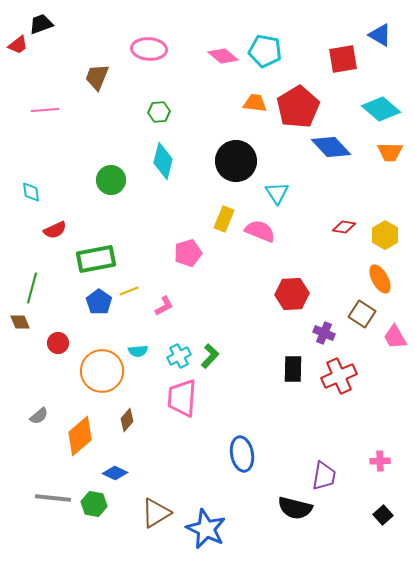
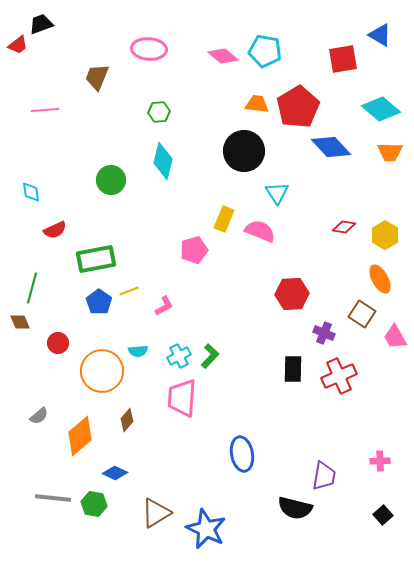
orange trapezoid at (255, 103): moved 2 px right, 1 px down
black circle at (236, 161): moved 8 px right, 10 px up
pink pentagon at (188, 253): moved 6 px right, 3 px up
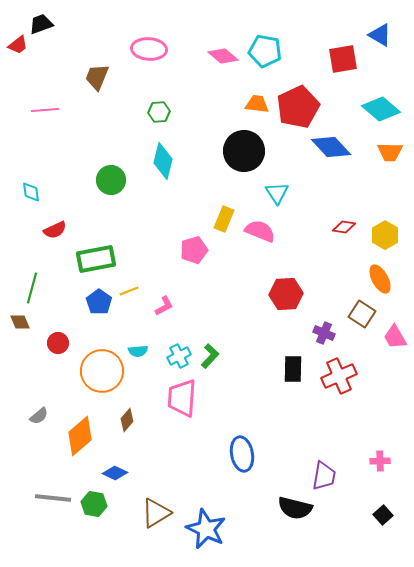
red pentagon at (298, 107): rotated 6 degrees clockwise
red hexagon at (292, 294): moved 6 px left
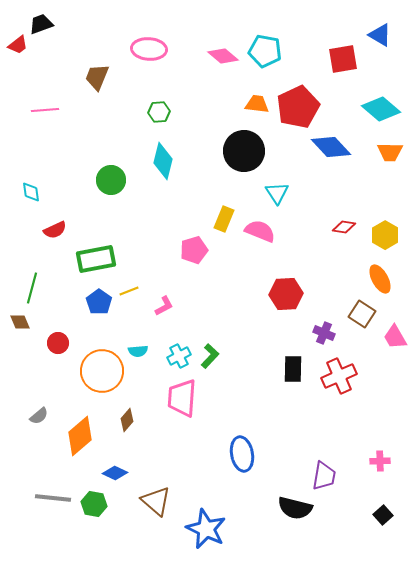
brown triangle at (156, 513): moved 12 px up; rotated 48 degrees counterclockwise
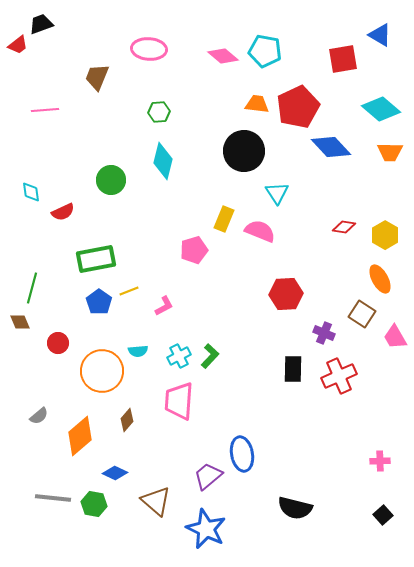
red semicircle at (55, 230): moved 8 px right, 18 px up
pink trapezoid at (182, 398): moved 3 px left, 3 px down
purple trapezoid at (324, 476): moved 116 px left; rotated 140 degrees counterclockwise
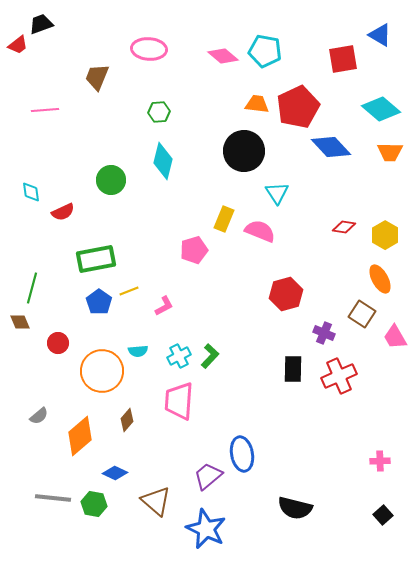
red hexagon at (286, 294): rotated 12 degrees counterclockwise
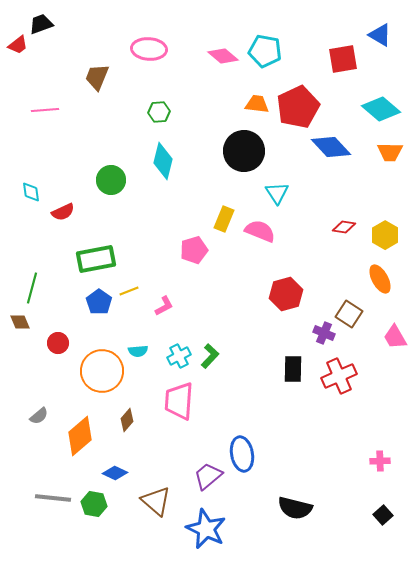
brown square at (362, 314): moved 13 px left
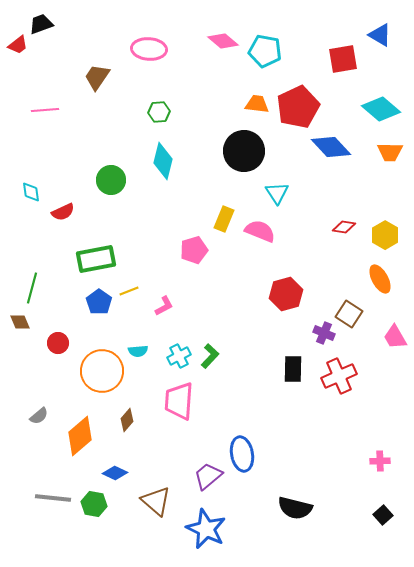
pink diamond at (223, 56): moved 15 px up
brown trapezoid at (97, 77): rotated 12 degrees clockwise
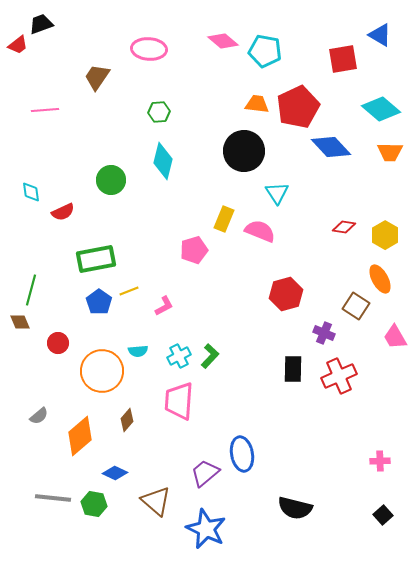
green line at (32, 288): moved 1 px left, 2 px down
brown square at (349, 314): moved 7 px right, 8 px up
purple trapezoid at (208, 476): moved 3 px left, 3 px up
